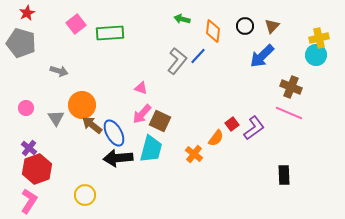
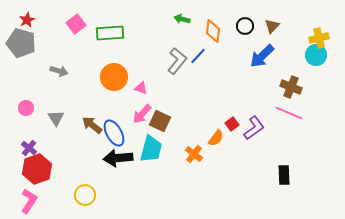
red star: moved 7 px down
orange circle: moved 32 px right, 28 px up
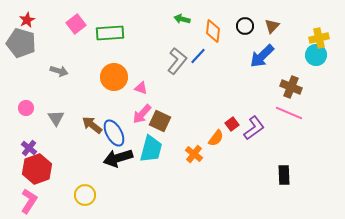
black arrow: rotated 12 degrees counterclockwise
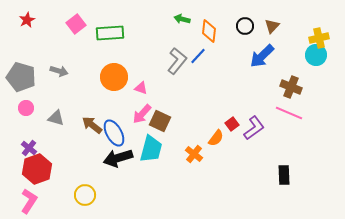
orange diamond: moved 4 px left
gray pentagon: moved 34 px down
gray triangle: rotated 42 degrees counterclockwise
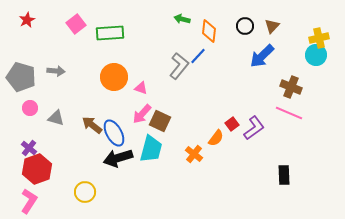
gray L-shape: moved 2 px right, 5 px down
gray arrow: moved 3 px left; rotated 12 degrees counterclockwise
pink circle: moved 4 px right
yellow circle: moved 3 px up
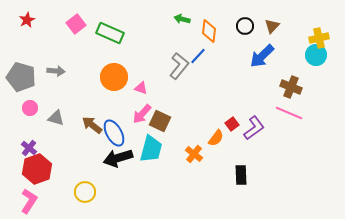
green rectangle: rotated 28 degrees clockwise
black rectangle: moved 43 px left
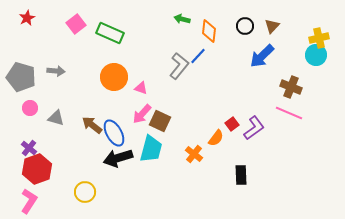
red star: moved 2 px up
